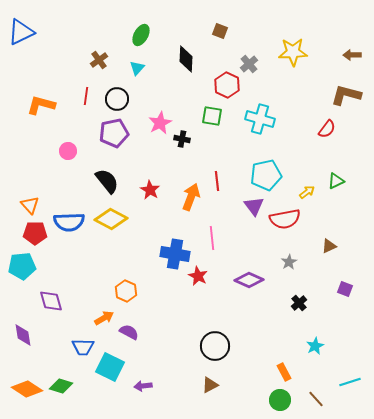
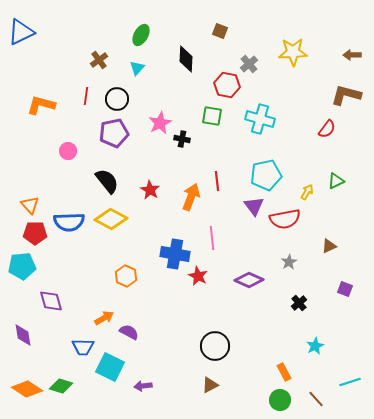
red hexagon at (227, 85): rotated 15 degrees counterclockwise
yellow arrow at (307, 192): rotated 21 degrees counterclockwise
orange hexagon at (126, 291): moved 15 px up
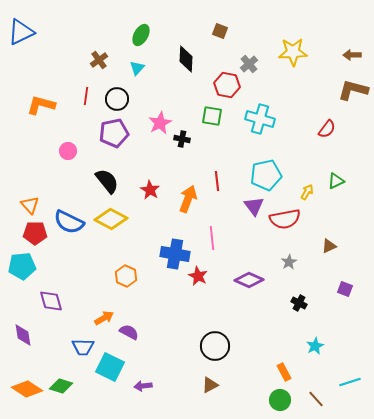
brown L-shape at (346, 95): moved 7 px right, 5 px up
orange arrow at (191, 197): moved 3 px left, 2 px down
blue semicircle at (69, 222): rotated 28 degrees clockwise
black cross at (299, 303): rotated 21 degrees counterclockwise
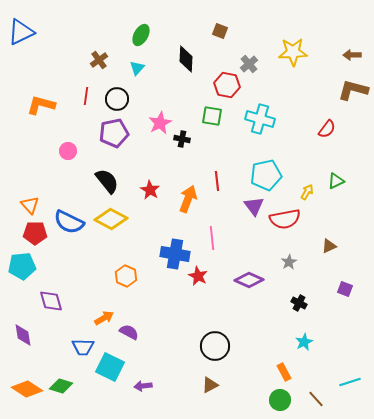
cyan star at (315, 346): moved 11 px left, 4 px up
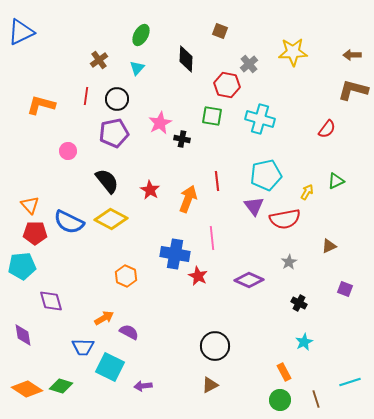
brown line at (316, 399): rotated 24 degrees clockwise
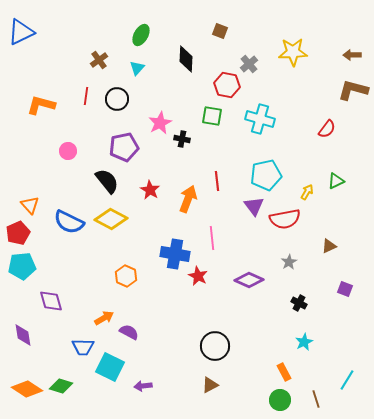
purple pentagon at (114, 133): moved 10 px right, 14 px down
red pentagon at (35, 233): moved 17 px left; rotated 25 degrees counterclockwise
cyan line at (350, 382): moved 3 px left, 2 px up; rotated 40 degrees counterclockwise
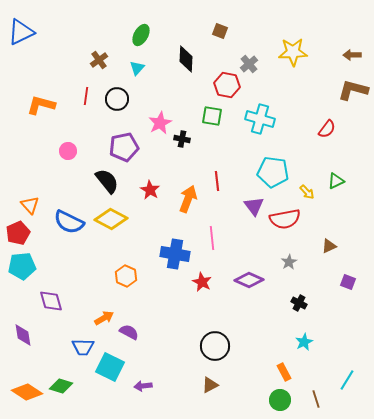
cyan pentagon at (266, 175): moved 7 px right, 3 px up; rotated 20 degrees clockwise
yellow arrow at (307, 192): rotated 105 degrees clockwise
red star at (198, 276): moved 4 px right, 6 px down
purple square at (345, 289): moved 3 px right, 7 px up
orange diamond at (27, 389): moved 3 px down
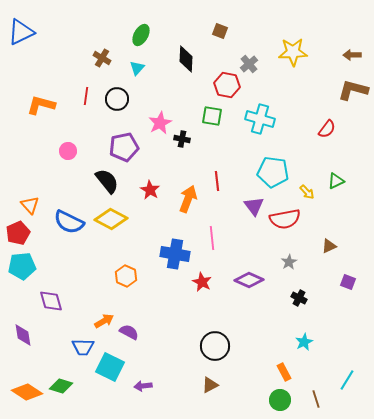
brown cross at (99, 60): moved 3 px right, 2 px up; rotated 24 degrees counterclockwise
black cross at (299, 303): moved 5 px up
orange arrow at (104, 318): moved 3 px down
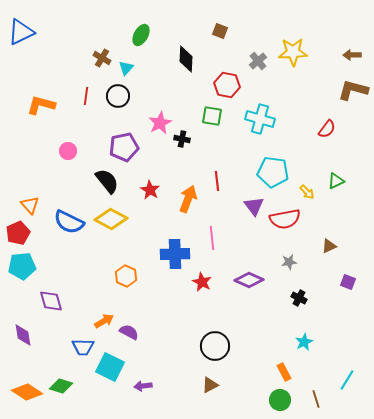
gray cross at (249, 64): moved 9 px right, 3 px up
cyan triangle at (137, 68): moved 11 px left
black circle at (117, 99): moved 1 px right, 3 px up
blue cross at (175, 254): rotated 12 degrees counterclockwise
gray star at (289, 262): rotated 21 degrees clockwise
